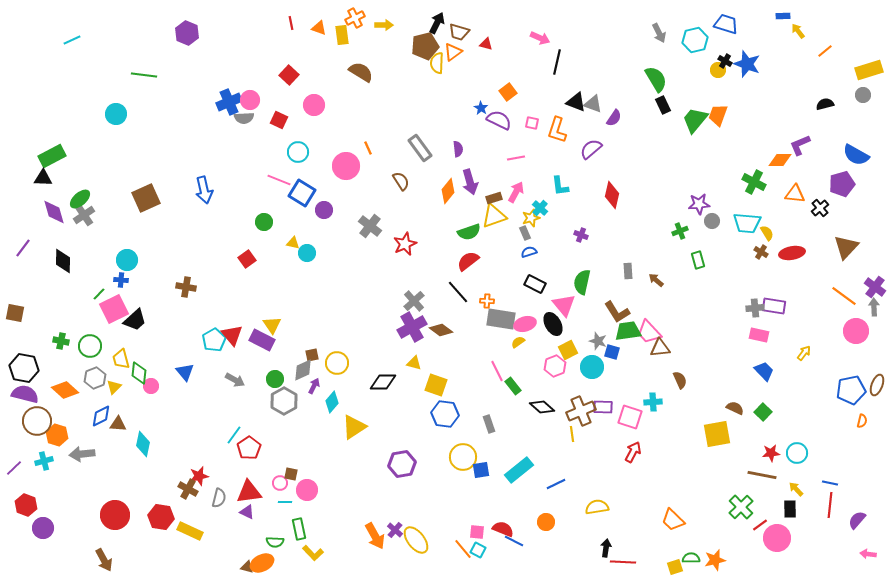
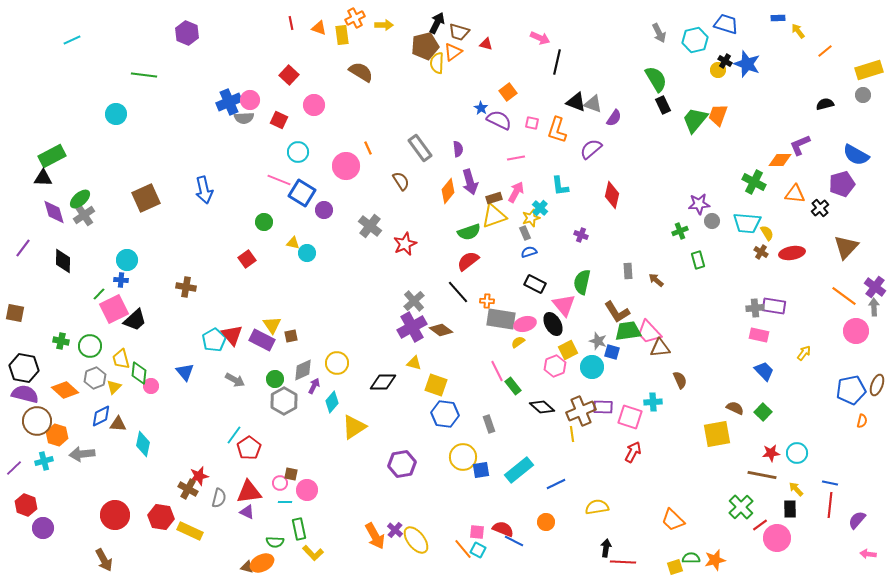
blue rectangle at (783, 16): moved 5 px left, 2 px down
brown square at (312, 355): moved 21 px left, 19 px up
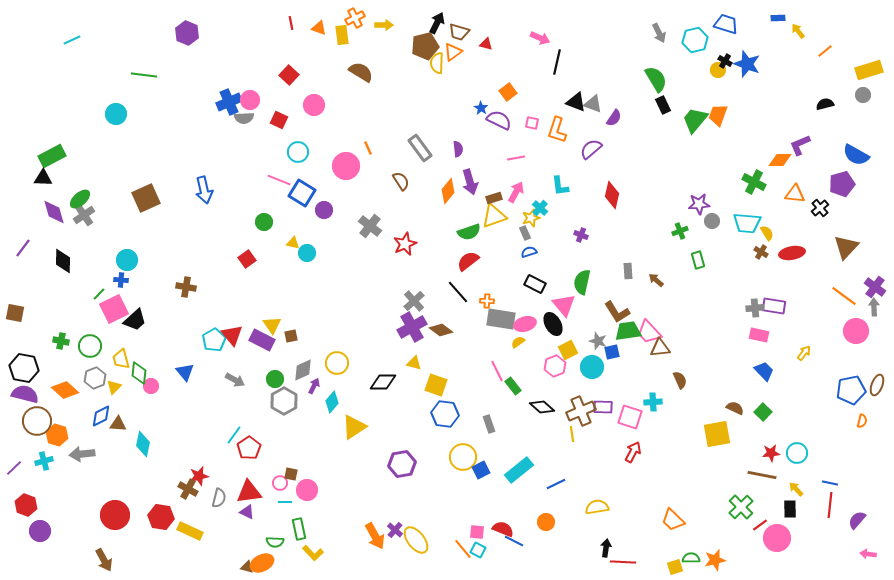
blue square at (612, 352): rotated 28 degrees counterclockwise
blue square at (481, 470): rotated 18 degrees counterclockwise
purple circle at (43, 528): moved 3 px left, 3 px down
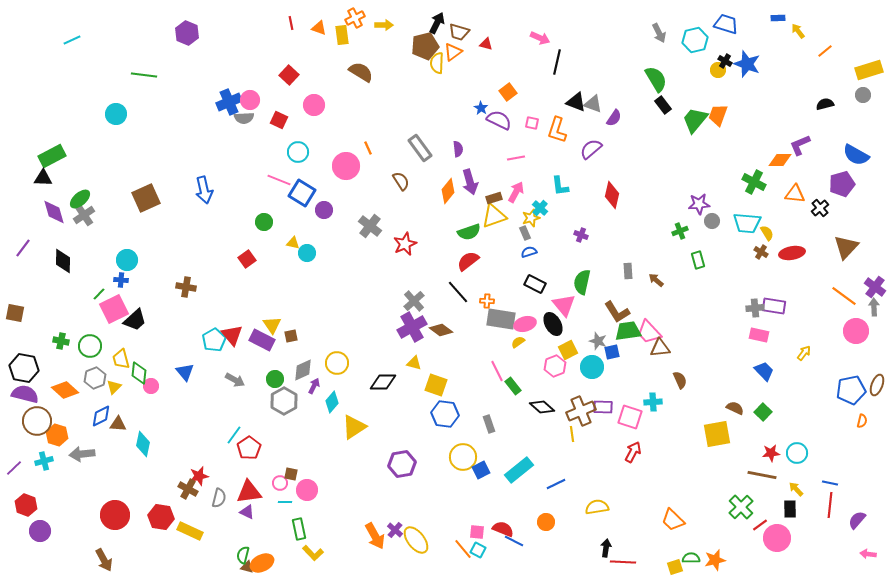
black rectangle at (663, 105): rotated 12 degrees counterclockwise
green semicircle at (275, 542): moved 32 px left, 13 px down; rotated 102 degrees clockwise
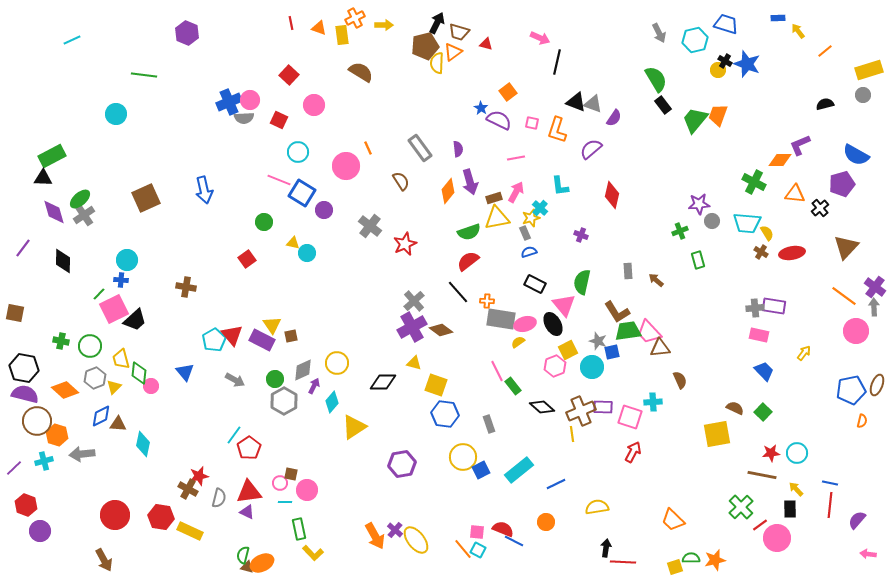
yellow triangle at (494, 216): moved 3 px right, 2 px down; rotated 8 degrees clockwise
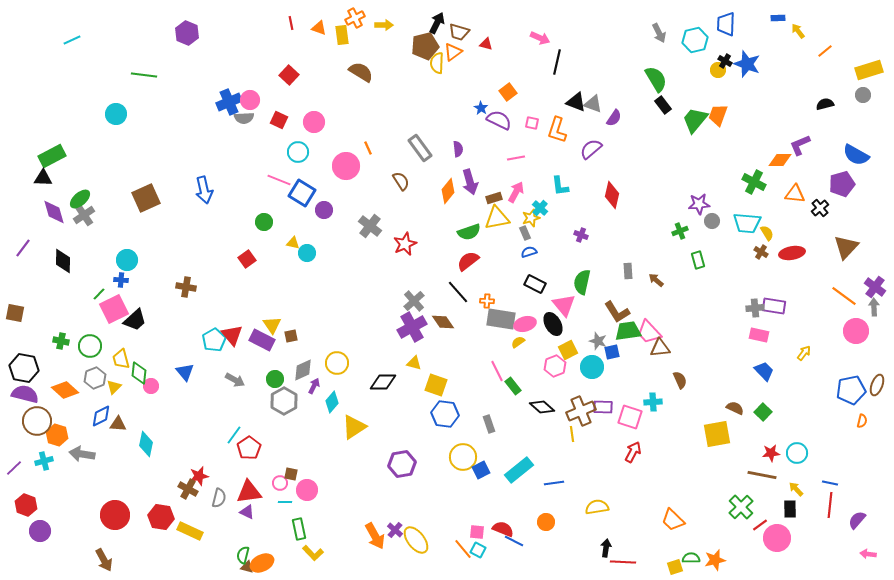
blue trapezoid at (726, 24): rotated 105 degrees counterclockwise
pink circle at (314, 105): moved 17 px down
brown diamond at (441, 330): moved 2 px right, 8 px up; rotated 20 degrees clockwise
cyan diamond at (143, 444): moved 3 px right
gray arrow at (82, 454): rotated 15 degrees clockwise
blue line at (556, 484): moved 2 px left, 1 px up; rotated 18 degrees clockwise
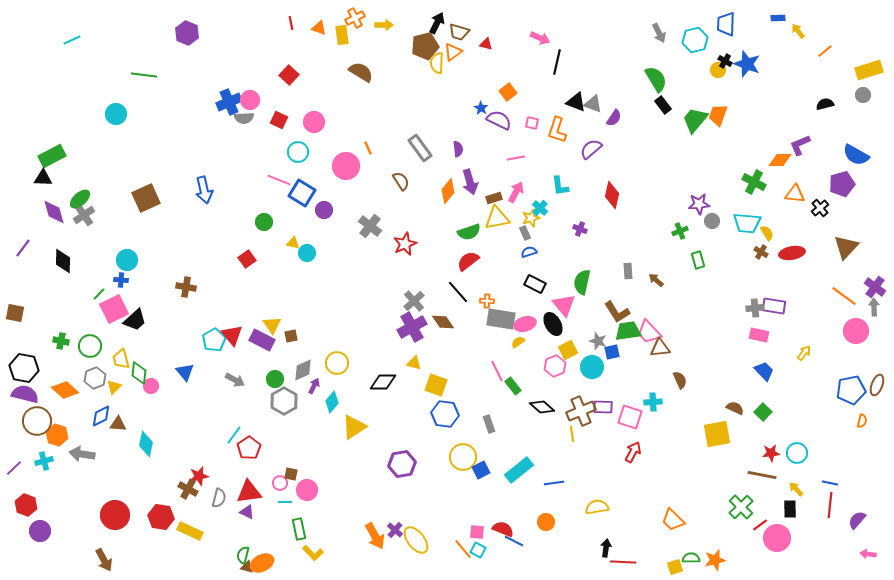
purple cross at (581, 235): moved 1 px left, 6 px up
